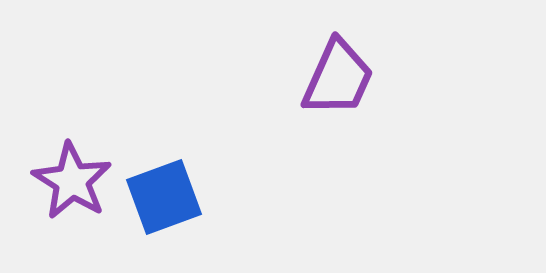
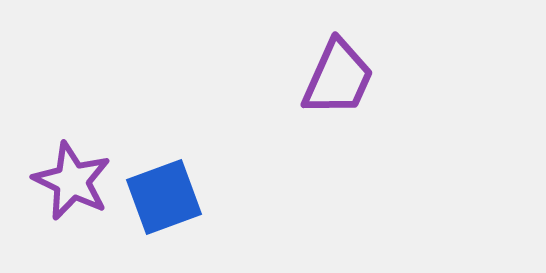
purple star: rotated 6 degrees counterclockwise
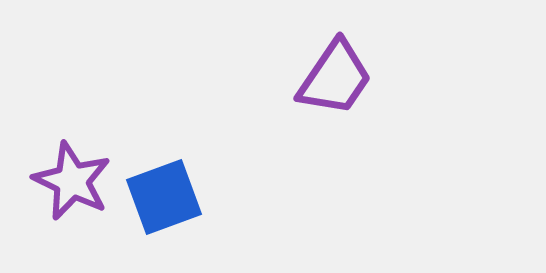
purple trapezoid: moved 3 px left; rotated 10 degrees clockwise
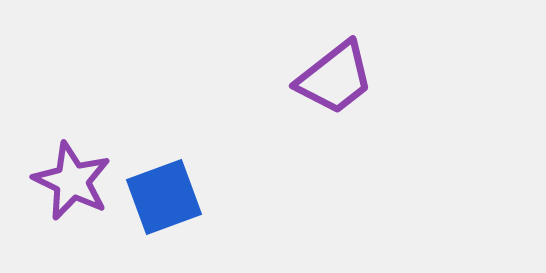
purple trapezoid: rotated 18 degrees clockwise
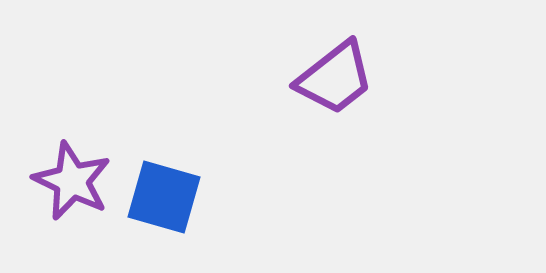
blue square: rotated 36 degrees clockwise
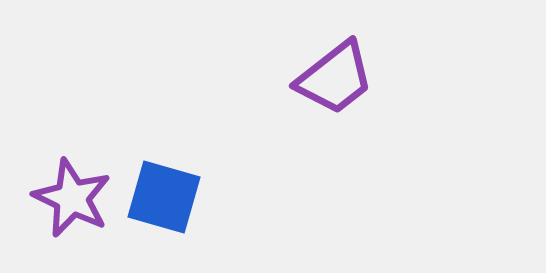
purple star: moved 17 px down
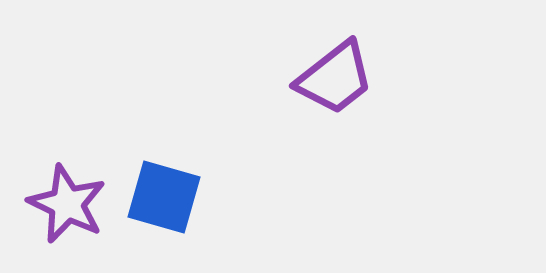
purple star: moved 5 px left, 6 px down
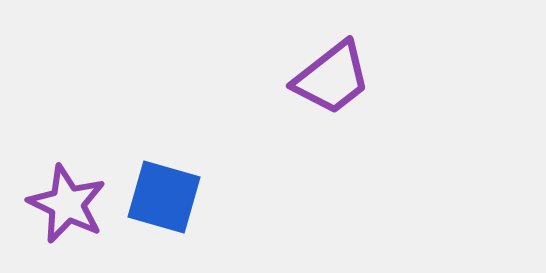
purple trapezoid: moved 3 px left
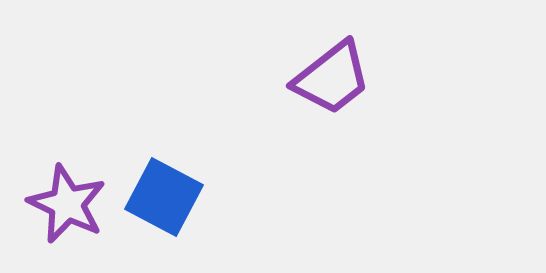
blue square: rotated 12 degrees clockwise
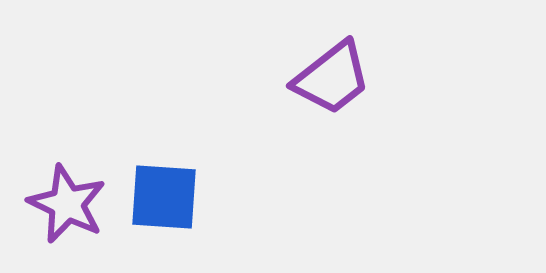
blue square: rotated 24 degrees counterclockwise
